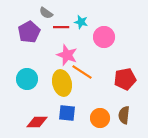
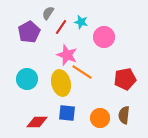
gray semicircle: moved 2 px right; rotated 88 degrees clockwise
red line: rotated 56 degrees counterclockwise
yellow ellipse: moved 1 px left
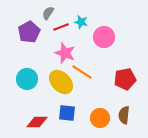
red line: rotated 35 degrees clockwise
pink star: moved 2 px left, 2 px up
yellow ellipse: moved 1 px up; rotated 30 degrees counterclockwise
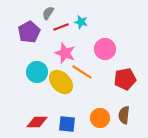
pink circle: moved 1 px right, 12 px down
cyan circle: moved 10 px right, 7 px up
blue square: moved 11 px down
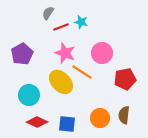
purple pentagon: moved 7 px left, 22 px down
pink circle: moved 3 px left, 4 px down
cyan circle: moved 8 px left, 23 px down
red diamond: rotated 25 degrees clockwise
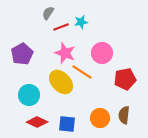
cyan star: rotated 24 degrees counterclockwise
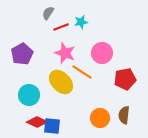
blue square: moved 15 px left, 2 px down
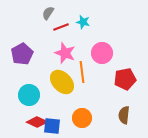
cyan star: moved 2 px right; rotated 24 degrees clockwise
orange line: rotated 50 degrees clockwise
yellow ellipse: moved 1 px right
orange circle: moved 18 px left
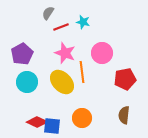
cyan circle: moved 2 px left, 13 px up
